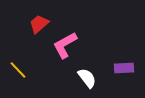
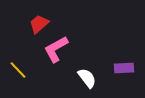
pink L-shape: moved 9 px left, 4 px down
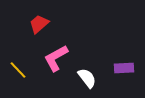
pink L-shape: moved 9 px down
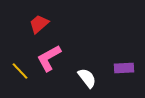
pink L-shape: moved 7 px left
yellow line: moved 2 px right, 1 px down
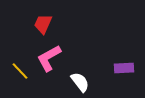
red trapezoid: moved 4 px right; rotated 25 degrees counterclockwise
white semicircle: moved 7 px left, 4 px down
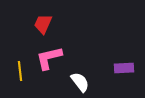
pink L-shape: rotated 16 degrees clockwise
yellow line: rotated 36 degrees clockwise
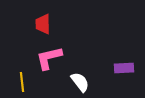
red trapezoid: rotated 25 degrees counterclockwise
yellow line: moved 2 px right, 11 px down
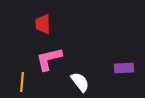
pink L-shape: moved 1 px down
yellow line: rotated 12 degrees clockwise
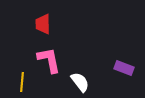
pink L-shape: moved 1 px down; rotated 92 degrees clockwise
purple rectangle: rotated 24 degrees clockwise
